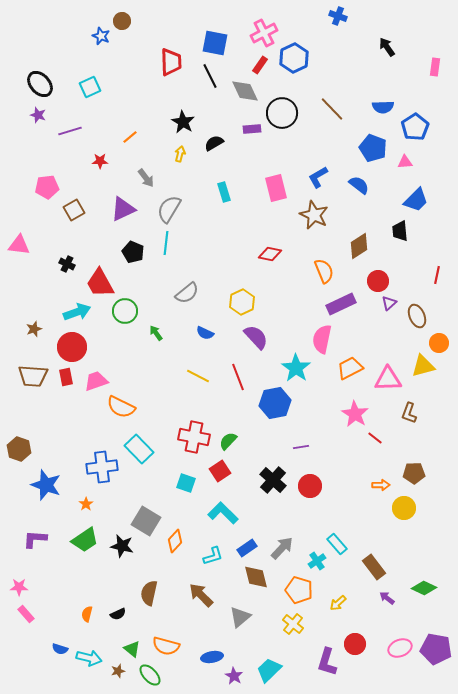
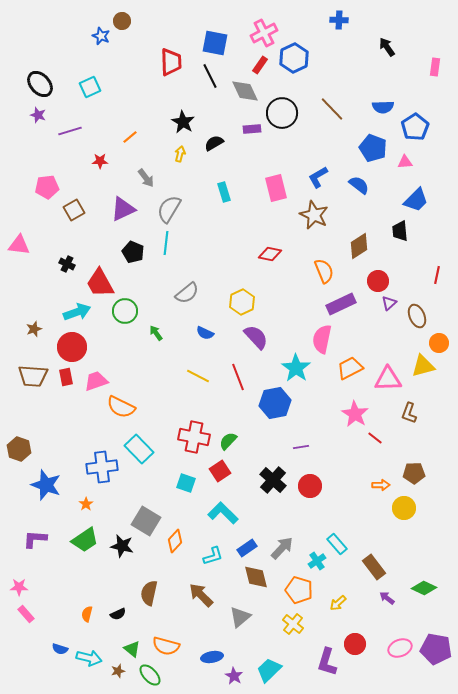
blue cross at (338, 16): moved 1 px right, 4 px down; rotated 18 degrees counterclockwise
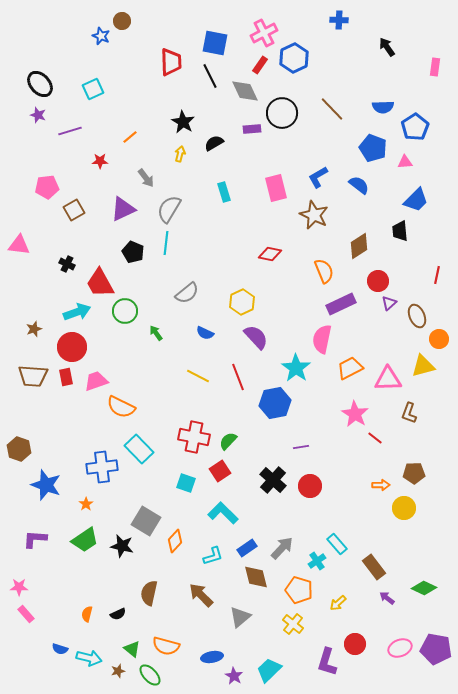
cyan square at (90, 87): moved 3 px right, 2 px down
orange circle at (439, 343): moved 4 px up
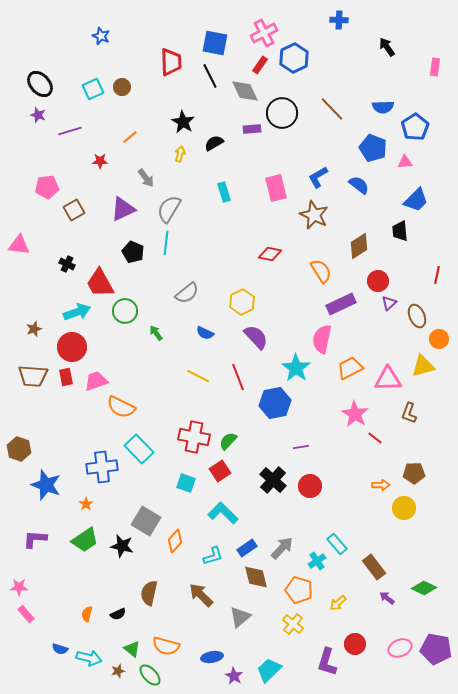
brown circle at (122, 21): moved 66 px down
orange semicircle at (324, 271): moved 3 px left; rotated 10 degrees counterclockwise
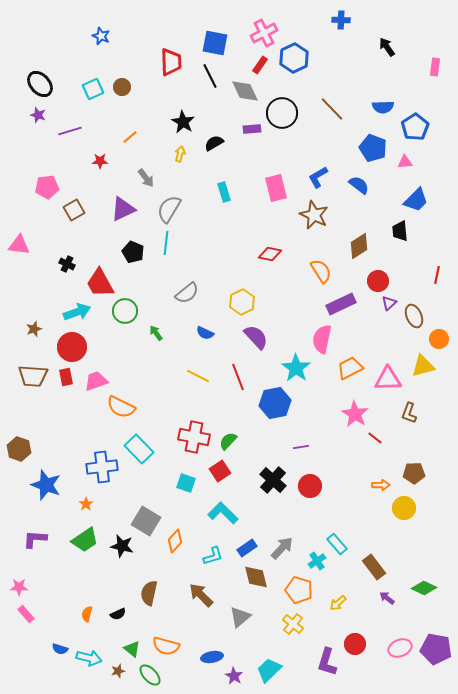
blue cross at (339, 20): moved 2 px right
brown ellipse at (417, 316): moved 3 px left
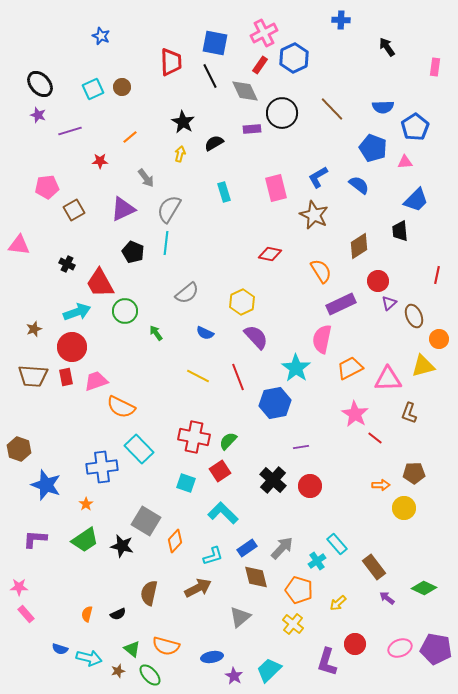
brown arrow at (201, 595): moved 3 px left, 7 px up; rotated 108 degrees clockwise
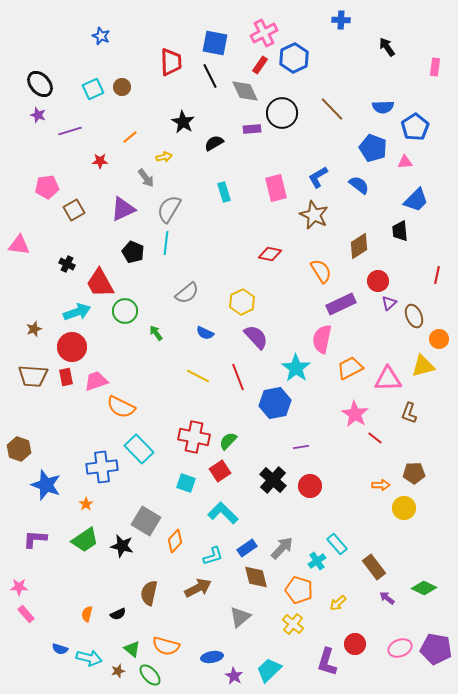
yellow arrow at (180, 154): moved 16 px left, 3 px down; rotated 63 degrees clockwise
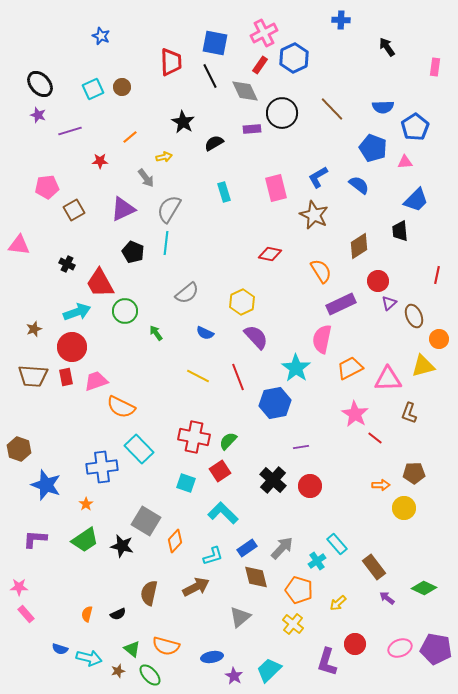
brown arrow at (198, 588): moved 2 px left, 1 px up
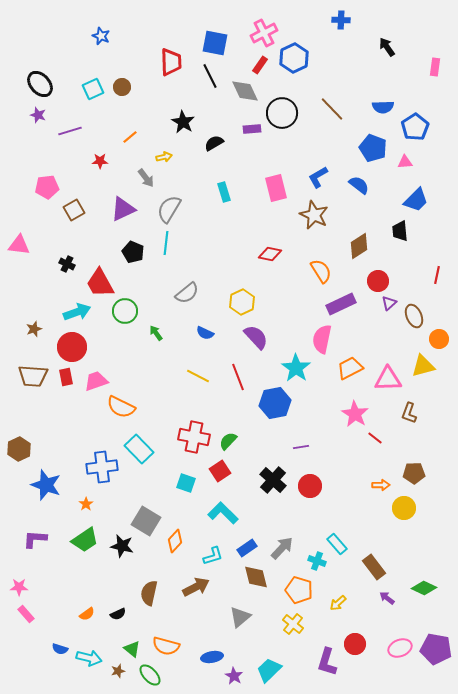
brown hexagon at (19, 449): rotated 15 degrees clockwise
cyan cross at (317, 561): rotated 36 degrees counterclockwise
orange semicircle at (87, 614): rotated 140 degrees counterclockwise
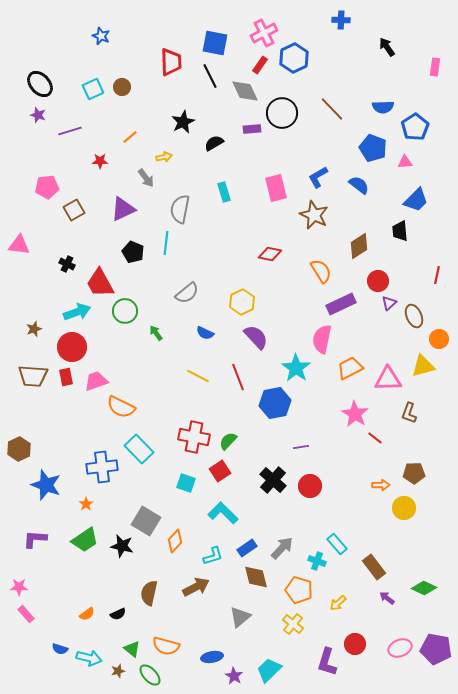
black star at (183, 122): rotated 15 degrees clockwise
gray semicircle at (169, 209): moved 11 px right; rotated 20 degrees counterclockwise
